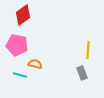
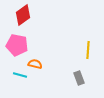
gray rectangle: moved 3 px left, 5 px down
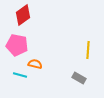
gray rectangle: rotated 40 degrees counterclockwise
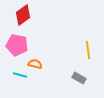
yellow line: rotated 12 degrees counterclockwise
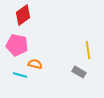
gray rectangle: moved 6 px up
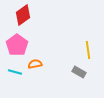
pink pentagon: rotated 25 degrees clockwise
orange semicircle: rotated 24 degrees counterclockwise
cyan line: moved 5 px left, 3 px up
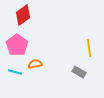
yellow line: moved 1 px right, 2 px up
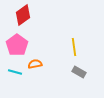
yellow line: moved 15 px left, 1 px up
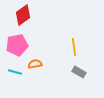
pink pentagon: rotated 25 degrees clockwise
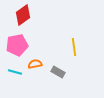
gray rectangle: moved 21 px left
